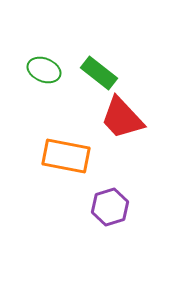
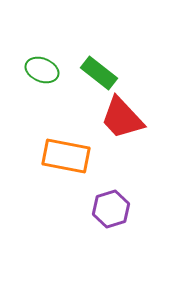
green ellipse: moved 2 px left
purple hexagon: moved 1 px right, 2 px down
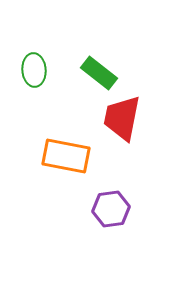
green ellipse: moved 8 px left; rotated 64 degrees clockwise
red trapezoid: rotated 54 degrees clockwise
purple hexagon: rotated 9 degrees clockwise
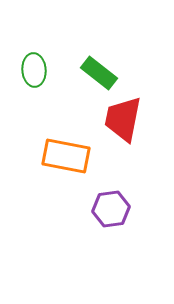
red trapezoid: moved 1 px right, 1 px down
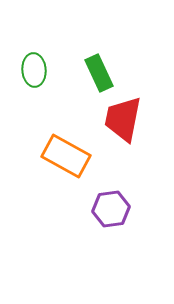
green rectangle: rotated 27 degrees clockwise
orange rectangle: rotated 18 degrees clockwise
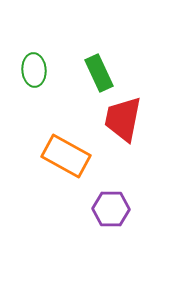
purple hexagon: rotated 9 degrees clockwise
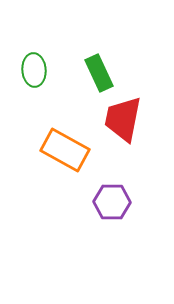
orange rectangle: moved 1 px left, 6 px up
purple hexagon: moved 1 px right, 7 px up
